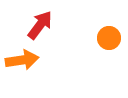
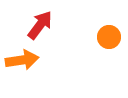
orange circle: moved 1 px up
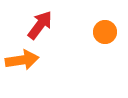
orange circle: moved 4 px left, 5 px up
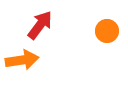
orange circle: moved 2 px right, 1 px up
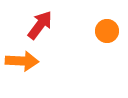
orange arrow: moved 1 px down; rotated 12 degrees clockwise
